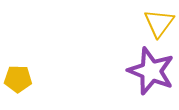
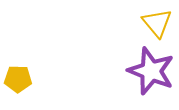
yellow triangle: moved 2 px left; rotated 16 degrees counterclockwise
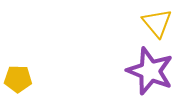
purple star: moved 1 px left
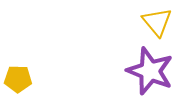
yellow triangle: moved 1 px up
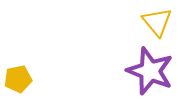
yellow pentagon: rotated 12 degrees counterclockwise
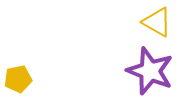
yellow triangle: rotated 20 degrees counterclockwise
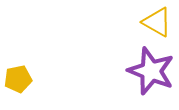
purple star: moved 1 px right
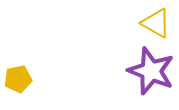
yellow triangle: moved 1 px left, 1 px down
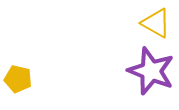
yellow pentagon: rotated 24 degrees clockwise
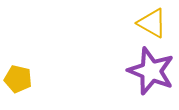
yellow triangle: moved 4 px left
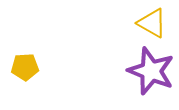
yellow pentagon: moved 7 px right, 12 px up; rotated 16 degrees counterclockwise
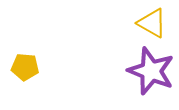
yellow pentagon: rotated 8 degrees clockwise
